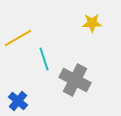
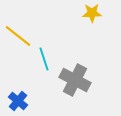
yellow star: moved 10 px up
yellow line: moved 2 px up; rotated 68 degrees clockwise
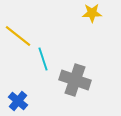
cyan line: moved 1 px left
gray cross: rotated 8 degrees counterclockwise
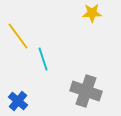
yellow line: rotated 16 degrees clockwise
gray cross: moved 11 px right, 11 px down
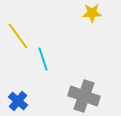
gray cross: moved 2 px left, 5 px down
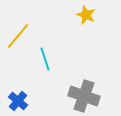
yellow star: moved 6 px left, 2 px down; rotated 24 degrees clockwise
yellow line: rotated 76 degrees clockwise
cyan line: moved 2 px right
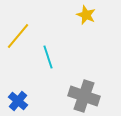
cyan line: moved 3 px right, 2 px up
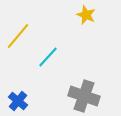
cyan line: rotated 60 degrees clockwise
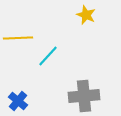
yellow line: moved 2 px down; rotated 48 degrees clockwise
cyan line: moved 1 px up
gray cross: rotated 24 degrees counterclockwise
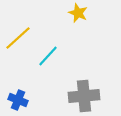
yellow star: moved 8 px left, 2 px up
yellow line: rotated 40 degrees counterclockwise
blue cross: moved 1 px up; rotated 18 degrees counterclockwise
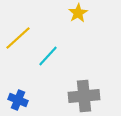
yellow star: rotated 18 degrees clockwise
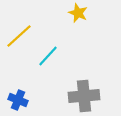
yellow star: rotated 18 degrees counterclockwise
yellow line: moved 1 px right, 2 px up
